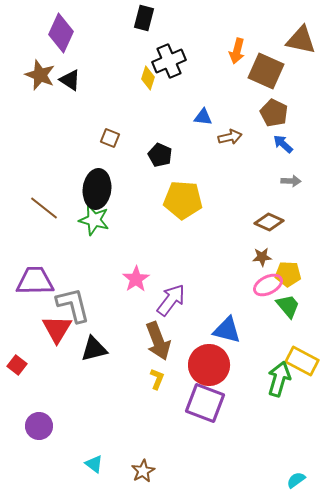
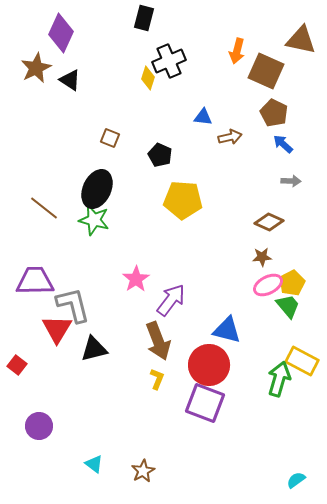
brown star at (40, 75): moved 4 px left, 7 px up; rotated 24 degrees clockwise
black ellipse at (97, 189): rotated 18 degrees clockwise
yellow pentagon at (288, 274): moved 4 px right, 9 px down; rotated 30 degrees counterclockwise
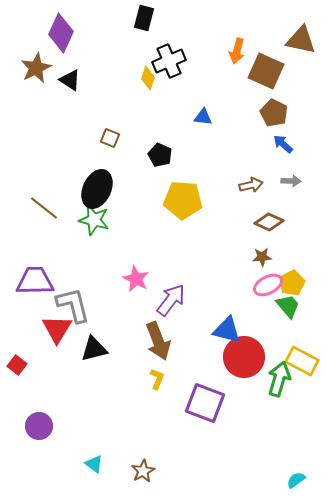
brown arrow at (230, 137): moved 21 px right, 48 px down
pink star at (136, 279): rotated 12 degrees counterclockwise
red circle at (209, 365): moved 35 px right, 8 px up
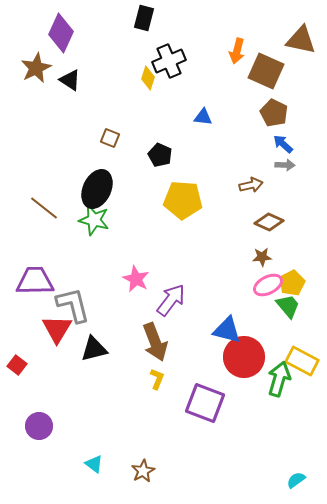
gray arrow at (291, 181): moved 6 px left, 16 px up
brown arrow at (158, 341): moved 3 px left, 1 px down
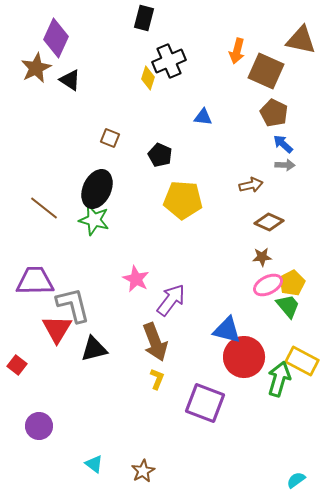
purple diamond at (61, 33): moved 5 px left, 5 px down
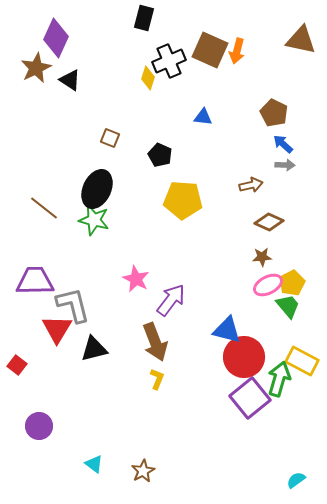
brown square at (266, 71): moved 56 px left, 21 px up
purple square at (205, 403): moved 45 px right, 5 px up; rotated 30 degrees clockwise
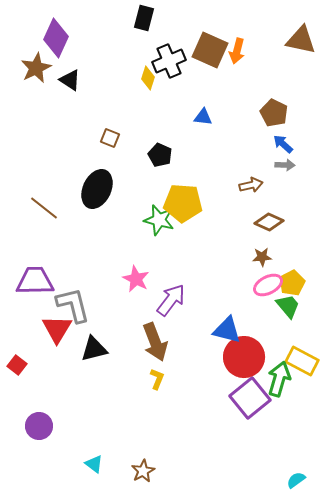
yellow pentagon at (183, 200): moved 3 px down
green star at (94, 220): moved 65 px right
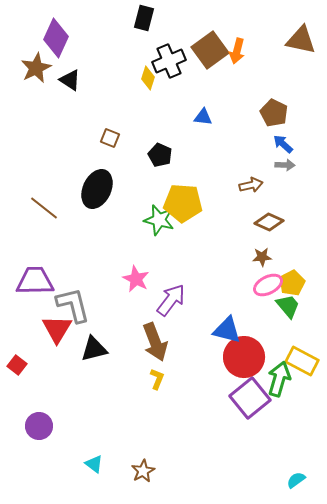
brown square at (210, 50): rotated 30 degrees clockwise
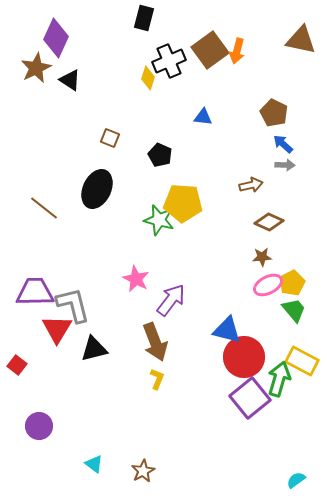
purple trapezoid at (35, 281): moved 11 px down
green trapezoid at (288, 306): moved 6 px right, 4 px down
